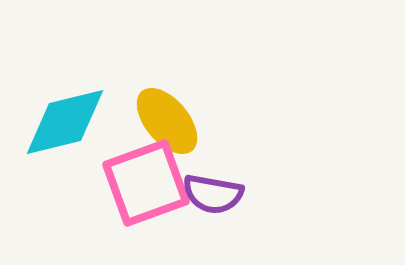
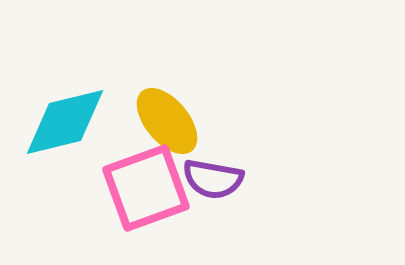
pink square: moved 5 px down
purple semicircle: moved 15 px up
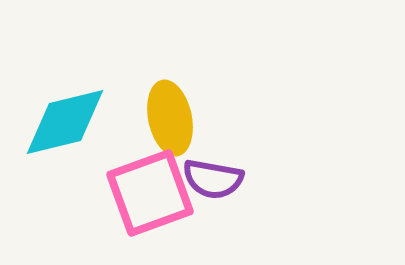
yellow ellipse: moved 3 px right, 3 px up; rotated 28 degrees clockwise
pink square: moved 4 px right, 5 px down
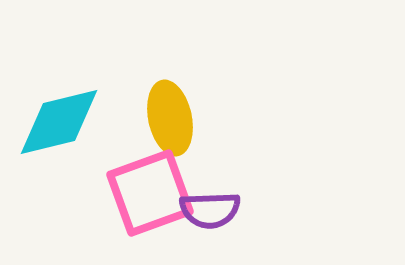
cyan diamond: moved 6 px left
purple semicircle: moved 3 px left, 31 px down; rotated 12 degrees counterclockwise
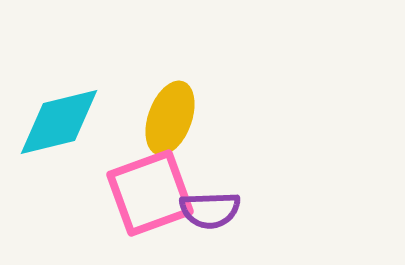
yellow ellipse: rotated 32 degrees clockwise
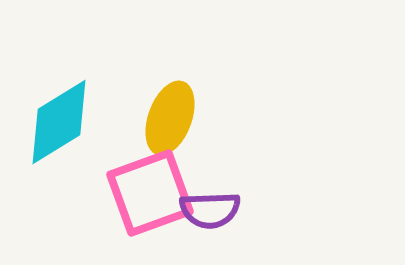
cyan diamond: rotated 18 degrees counterclockwise
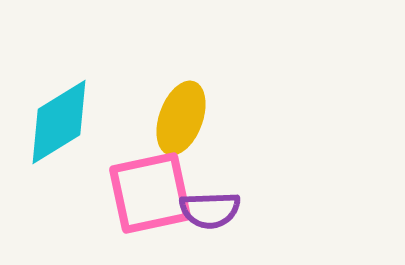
yellow ellipse: moved 11 px right
pink square: rotated 8 degrees clockwise
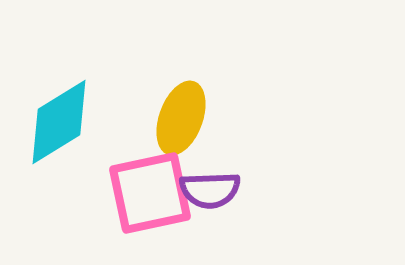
purple semicircle: moved 20 px up
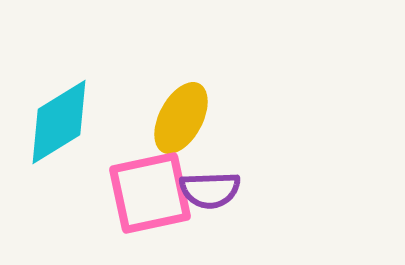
yellow ellipse: rotated 8 degrees clockwise
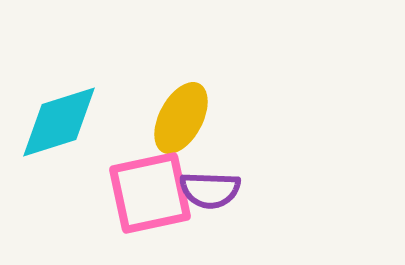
cyan diamond: rotated 14 degrees clockwise
purple semicircle: rotated 4 degrees clockwise
